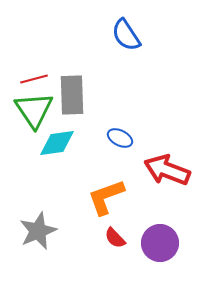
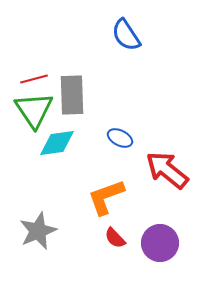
red arrow: rotated 18 degrees clockwise
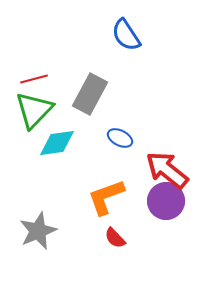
gray rectangle: moved 18 px right, 1 px up; rotated 30 degrees clockwise
green triangle: rotated 18 degrees clockwise
purple circle: moved 6 px right, 42 px up
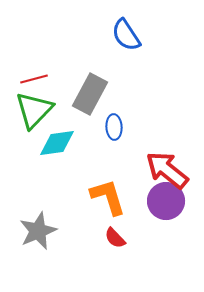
blue ellipse: moved 6 px left, 11 px up; rotated 60 degrees clockwise
orange L-shape: moved 2 px right; rotated 93 degrees clockwise
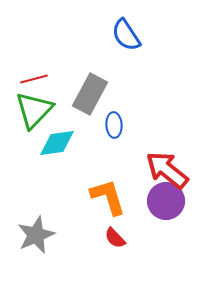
blue ellipse: moved 2 px up
gray star: moved 2 px left, 4 px down
